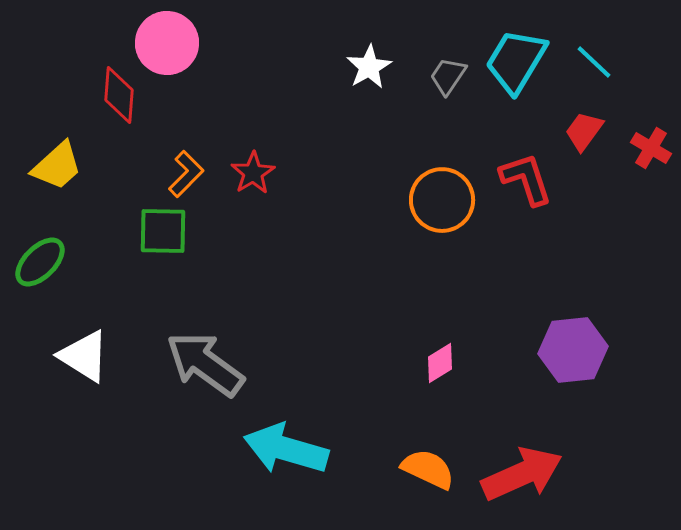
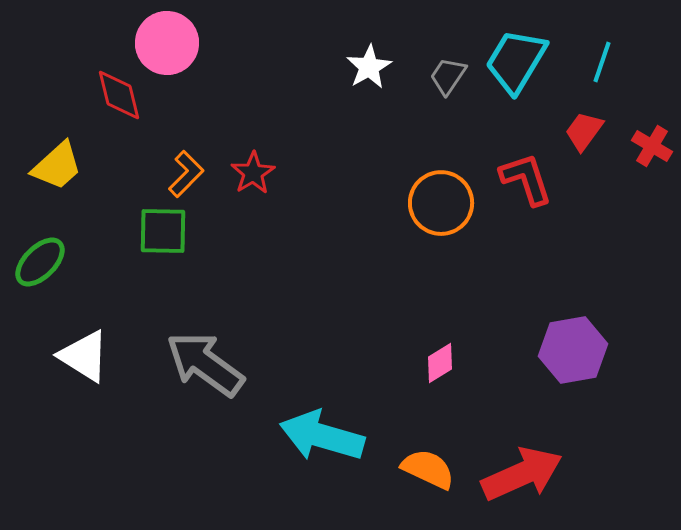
cyan line: moved 8 px right; rotated 66 degrees clockwise
red diamond: rotated 18 degrees counterclockwise
red cross: moved 1 px right, 2 px up
orange circle: moved 1 px left, 3 px down
purple hexagon: rotated 4 degrees counterclockwise
cyan arrow: moved 36 px right, 13 px up
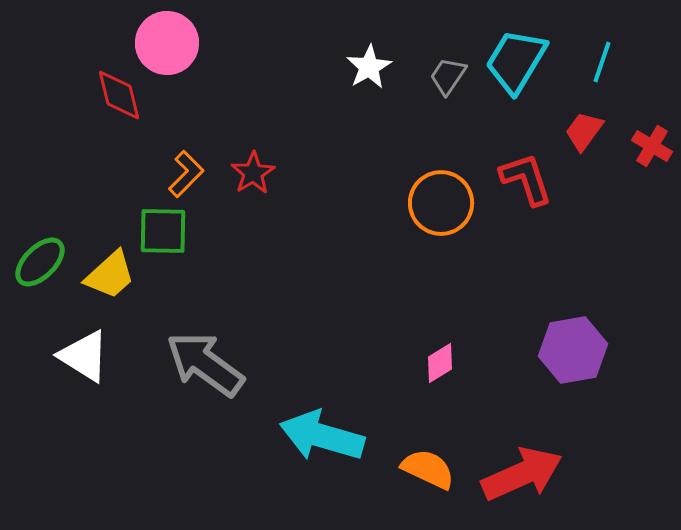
yellow trapezoid: moved 53 px right, 109 px down
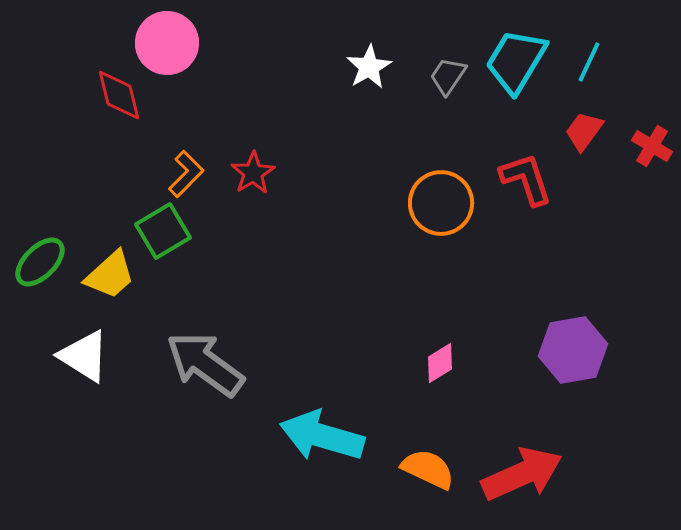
cyan line: moved 13 px left; rotated 6 degrees clockwise
green square: rotated 32 degrees counterclockwise
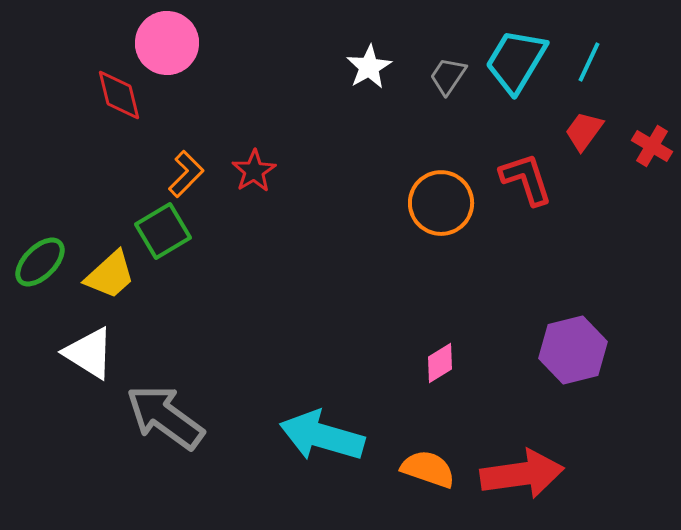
red star: moved 1 px right, 2 px up
purple hexagon: rotated 4 degrees counterclockwise
white triangle: moved 5 px right, 3 px up
gray arrow: moved 40 px left, 53 px down
orange semicircle: rotated 6 degrees counterclockwise
red arrow: rotated 16 degrees clockwise
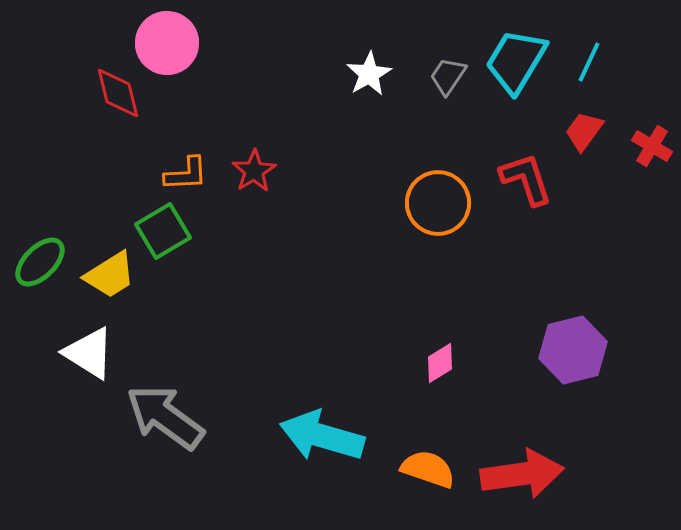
white star: moved 7 px down
red diamond: moved 1 px left, 2 px up
orange L-shape: rotated 42 degrees clockwise
orange circle: moved 3 px left
yellow trapezoid: rotated 10 degrees clockwise
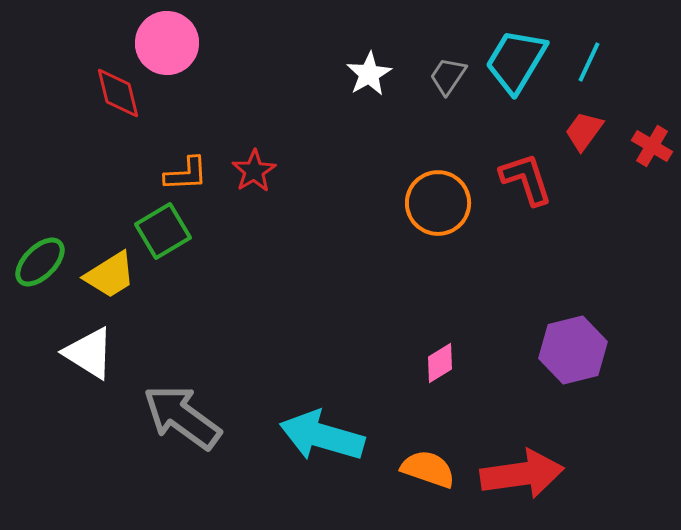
gray arrow: moved 17 px right
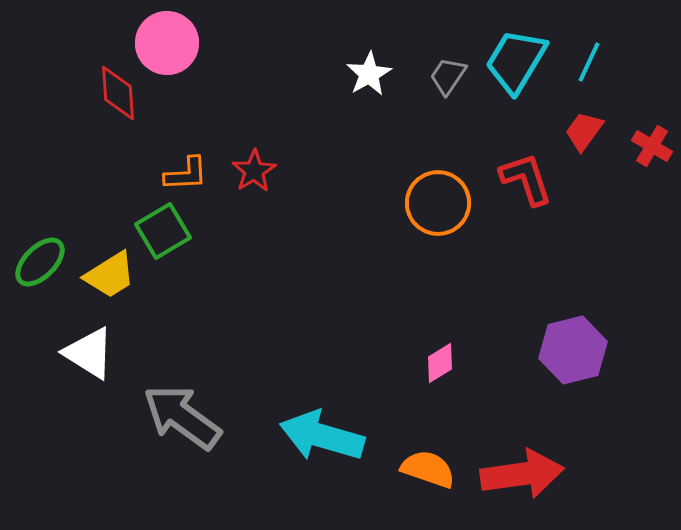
red diamond: rotated 10 degrees clockwise
